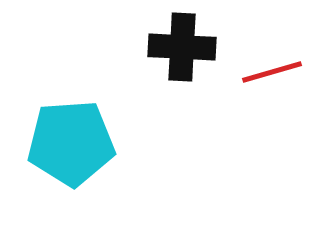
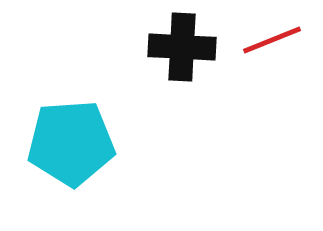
red line: moved 32 px up; rotated 6 degrees counterclockwise
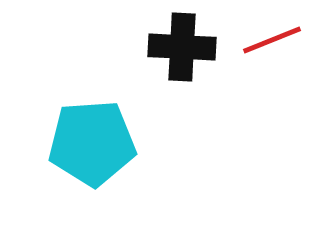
cyan pentagon: moved 21 px right
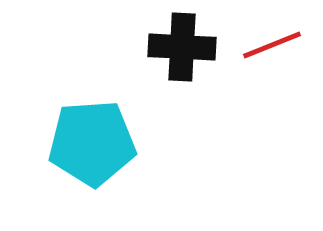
red line: moved 5 px down
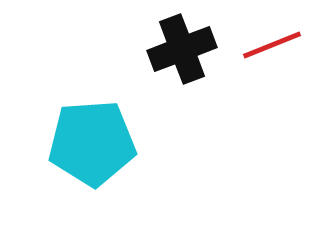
black cross: moved 2 px down; rotated 24 degrees counterclockwise
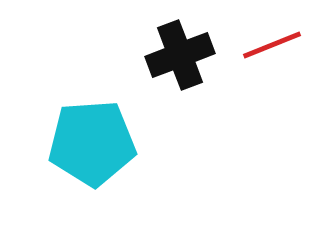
black cross: moved 2 px left, 6 px down
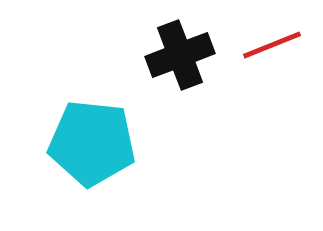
cyan pentagon: rotated 10 degrees clockwise
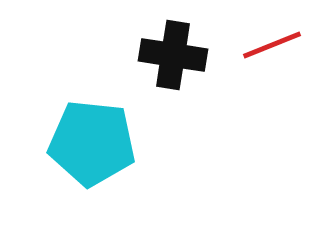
black cross: moved 7 px left; rotated 30 degrees clockwise
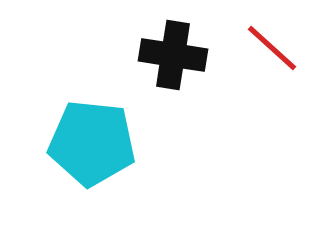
red line: moved 3 px down; rotated 64 degrees clockwise
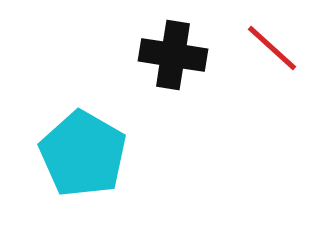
cyan pentagon: moved 9 px left, 11 px down; rotated 24 degrees clockwise
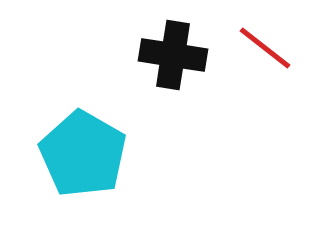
red line: moved 7 px left; rotated 4 degrees counterclockwise
